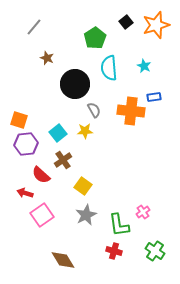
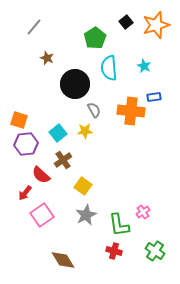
red arrow: rotated 70 degrees counterclockwise
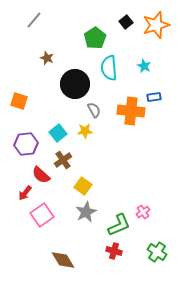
gray line: moved 7 px up
orange square: moved 19 px up
gray star: moved 3 px up
green L-shape: rotated 105 degrees counterclockwise
green cross: moved 2 px right, 1 px down
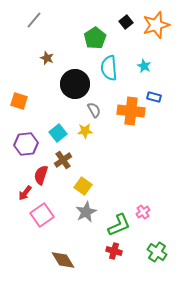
blue rectangle: rotated 24 degrees clockwise
red semicircle: rotated 66 degrees clockwise
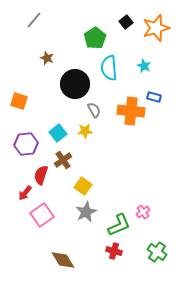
orange star: moved 3 px down
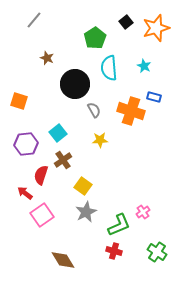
orange cross: rotated 12 degrees clockwise
yellow star: moved 15 px right, 9 px down
red arrow: rotated 91 degrees clockwise
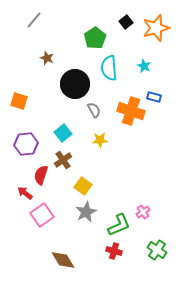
cyan square: moved 5 px right
green cross: moved 2 px up
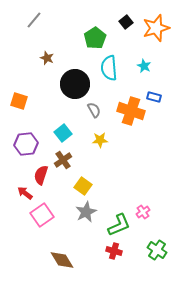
brown diamond: moved 1 px left
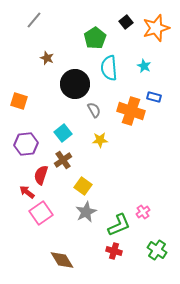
red arrow: moved 2 px right, 1 px up
pink square: moved 1 px left, 2 px up
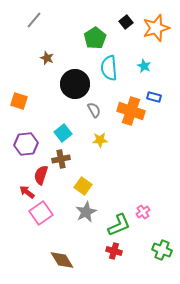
brown cross: moved 2 px left, 1 px up; rotated 24 degrees clockwise
green cross: moved 5 px right; rotated 12 degrees counterclockwise
